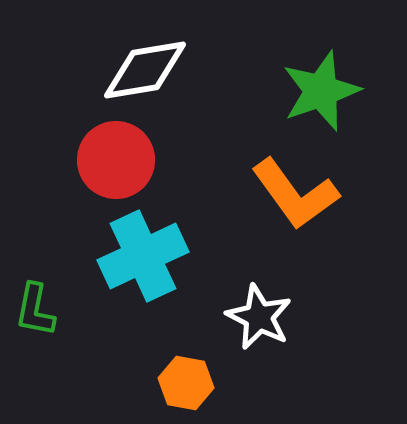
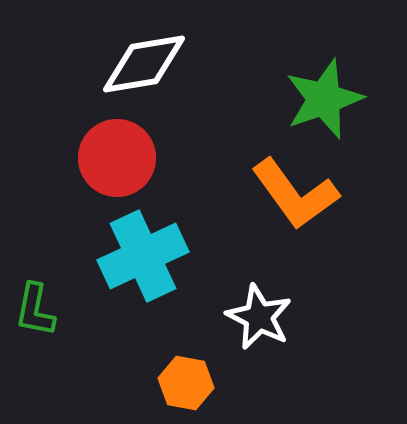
white diamond: moved 1 px left, 6 px up
green star: moved 3 px right, 8 px down
red circle: moved 1 px right, 2 px up
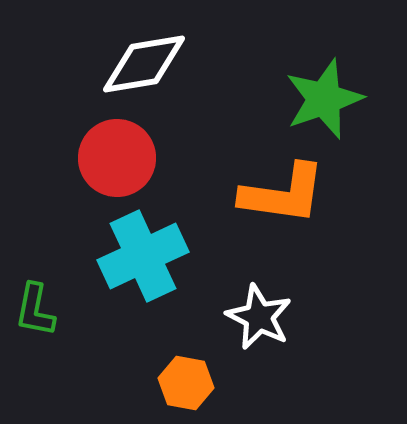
orange L-shape: moved 12 px left; rotated 46 degrees counterclockwise
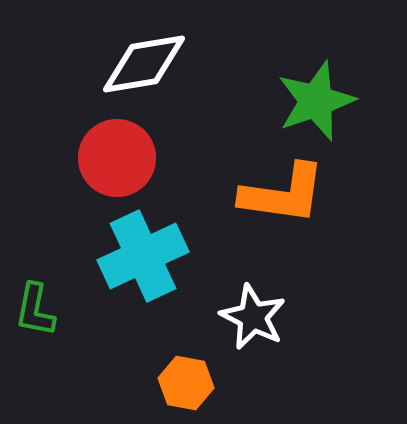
green star: moved 8 px left, 2 px down
white star: moved 6 px left
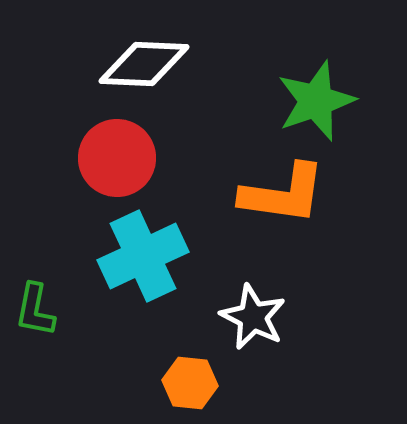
white diamond: rotated 12 degrees clockwise
orange hexagon: moved 4 px right; rotated 4 degrees counterclockwise
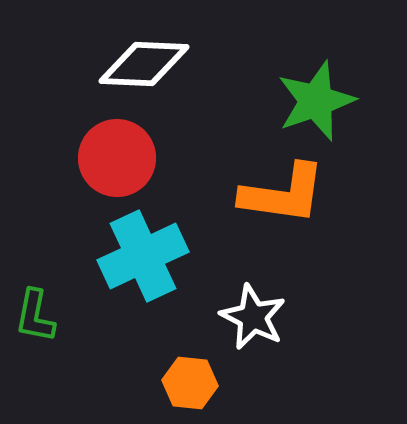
green L-shape: moved 6 px down
